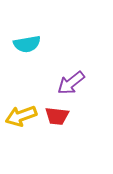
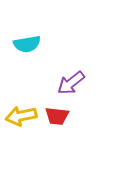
yellow arrow: rotated 8 degrees clockwise
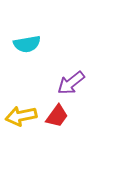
red trapezoid: rotated 60 degrees counterclockwise
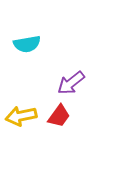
red trapezoid: moved 2 px right
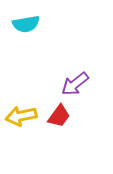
cyan semicircle: moved 1 px left, 20 px up
purple arrow: moved 4 px right, 1 px down
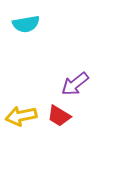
red trapezoid: rotated 85 degrees clockwise
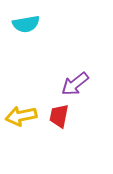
red trapezoid: rotated 70 degrees clockwise
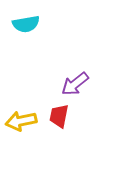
yellow arrow: moved 5 px down
